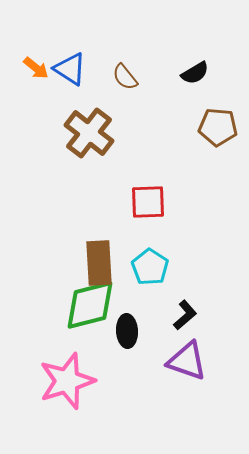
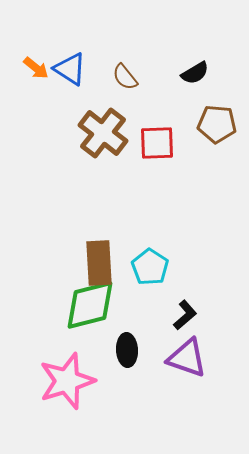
brown pentagon: moved 1 px left, 3 px up
brown cross: moved 14 px right
red square: moved 9 px right, 59 px up
black ellipse: moved 19 px down
purple triangle: moved 3 px up
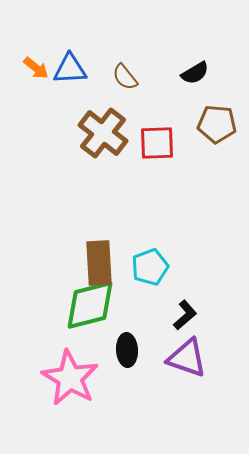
blue triangle: rotated 36 degrees counterclockwise
cyan pentagon: rotated 18 degrees clockwise
pink star: moved 3 px right, 3 px up; rotated 24 degrees counterclockwise
